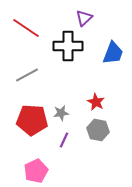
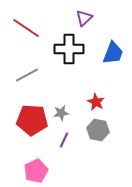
black cross: moved 1 px right, 3 px down
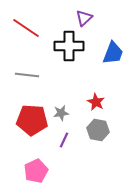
black cross: moved 3 px up
gray line: rotated 35 degrees clockwise
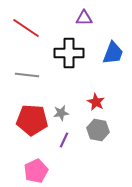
purple triangle: rotated 42 degrees clockwise
black cross: moved 7 px down
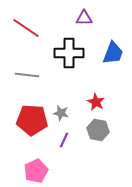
gray star: rotated 21 degrees clockwise
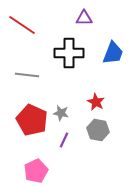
red line: moved 4 px left, 3 px up
red pentagon: rotated 20 degrees clockwise
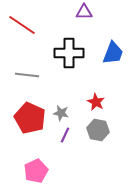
purple triangle: moved 6 px up
red pentagon: moved 2 px left, 2 px up
purple line: moved 1 px right, 5 px up
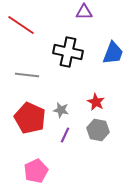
red line: moved 1 px left
black cross: moved 1 px left, 1 px up; rotated 12 degrees clockwise
gray star: moved 3 px up
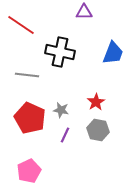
black cross: moved 8 px left
red star: rotated 12 degrees clockwise
pink pentagon: moved 7 px left
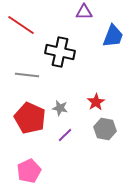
blue trapezoid: moved 17 px up
gray star: moved 1 px left, 2 px up
gray hexagon: moved 7 px right, 1 px up
purple line: rotated 21 degrees clockwise
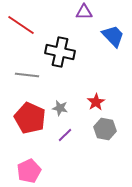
blue trapezoid: rotated 65 degrees counterclockwise
